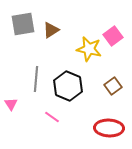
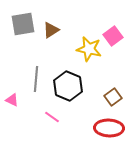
brown square: moved 11 px down
pink triangle: moved 1 px right, 4 px up; rotated 32 degrees counterclockwise
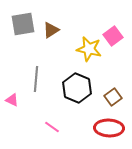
black hexagon: moved 9 px right, 2 px down
pink line: moved 10 px down
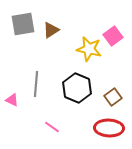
gray line: moved 5 px down
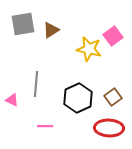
black hexagon: moved 1 px right, 10 px down; rotated 12 degrees clockwise
pink line: moved 7 px left, 1 px up; rotated 35 degrees counterclockwise
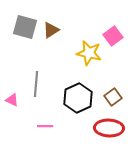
gray square: moved 2 px right, 3 px down; rotated 25 degrees clockwise
yellow star: moved 4 px down
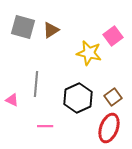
gray square: moved 2 px left
red ellipse: rotated 72 degrees counterclockwise
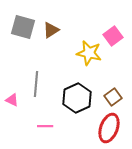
black hexagon: moved 1 px left
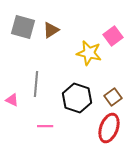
black hexagon: rotated 16 degrees counterclockwise
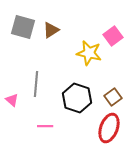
pink triangle: rotated 16 degrees clockwise
